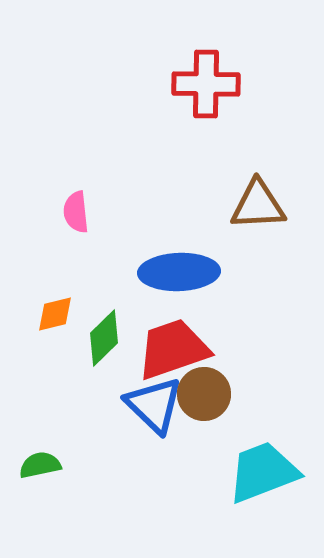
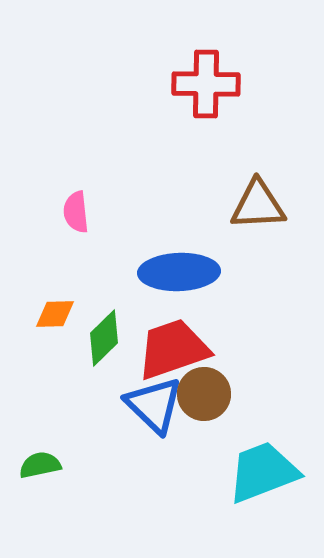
orange diamond: rotated 12 degrees clockwise
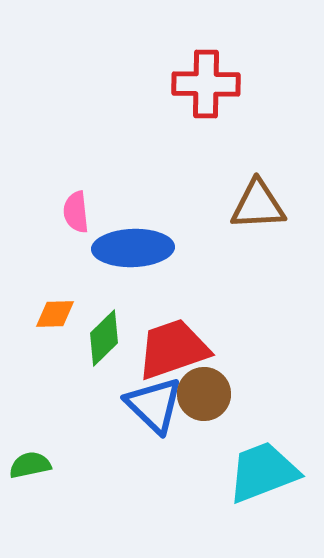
blue ellipse: moved 46 px left, 24 px up
green semicircle: moved 10 px left
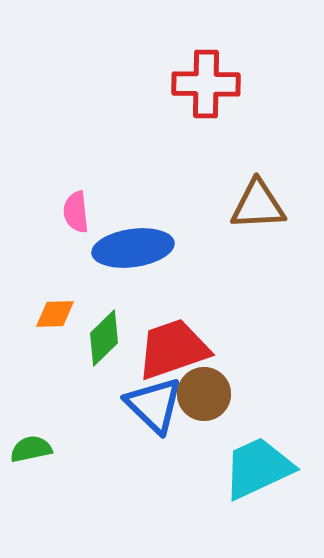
blue ellipse: rotated 6 degrees counterclockwise
green semicircle: moved 1 px right, 16 px up
cyan trapezoid: moved 5 px left, 4 px up; rotated 4 degrees counterclockwise
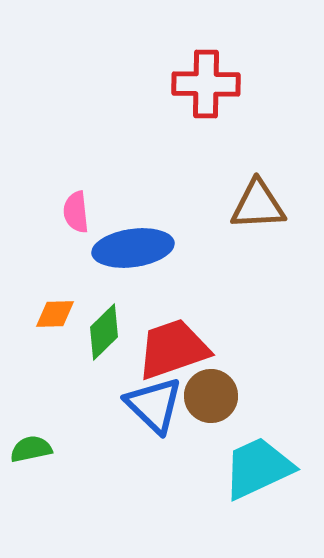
green diamond: moved 6 px up
brown circle: moved 7 px right, 2 px down
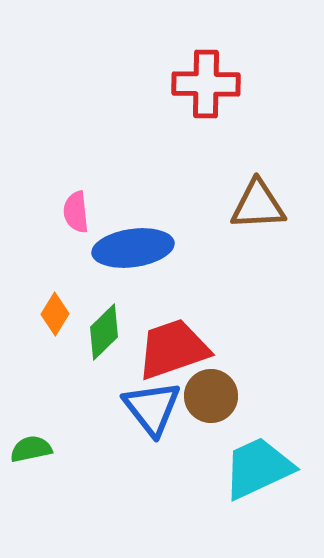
orange diamond: rotated 57 degrees counterclockwise
blue triangle: moved 2 px left, 3 px down; rotated 8 degrees clockwise
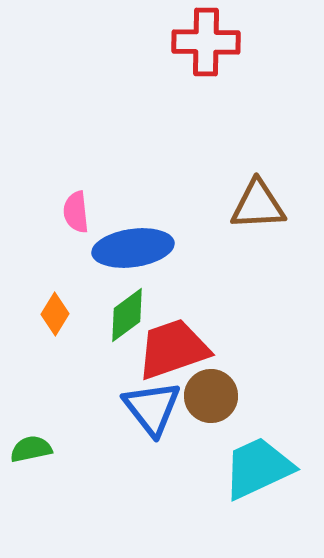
red cross: moved 42 px up
green diamond: moved 23 px right, 17 px up; rotated 8 degrees clockwise
